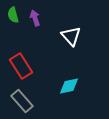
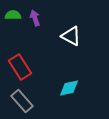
green semicircle: rotated 105 degrees clockwise
white triangle: rotated 20 degrees counterclockwise
red rectangle: moved 1 px left, 1 px down
cyan diamond: moved 2 px down
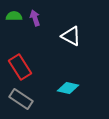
green semicircle: moved 1 px right, 1 px down
cyan diamond: moved 1 px left; rotated 25 degrees clockwise
gray rectangle: moved 1 px left, 2 px up; rotated 15 degrees counterclockwise
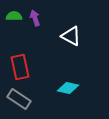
red rectangle: rotated 20 degrees clockwise
gray rectangle: moved 2 px left
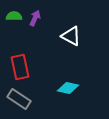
purple arrow: rotated 42 degrees clockwise
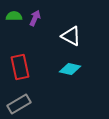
cyan diamond: moved 2 px right, 19 px up
gray rectangle: moved 5 px down; rotated 65 degrees counterclockwise
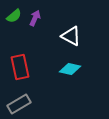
green semicircle: rotated 140 degrees clockwise
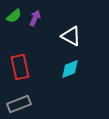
cyan diamond: rotated 35 degrees counterclockwise
gray rectangle: rotated 10 degrees clockwise
